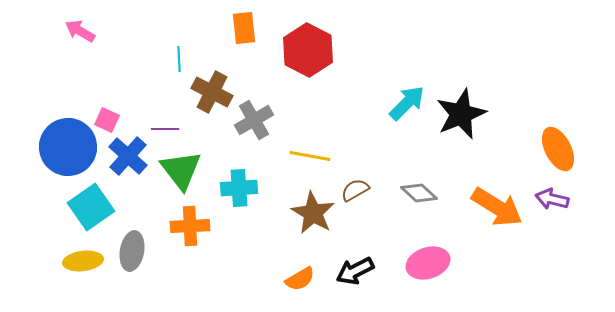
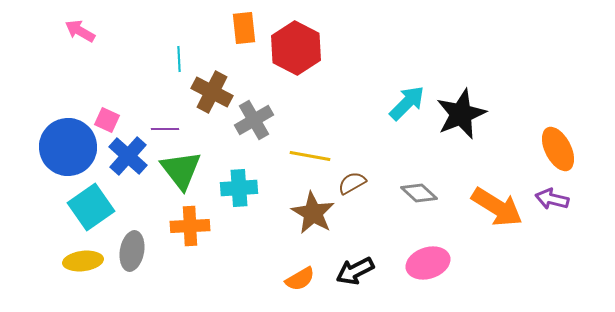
red hexagon: moved 12 px left, 2 px up
brown semicircle: moved 3 px left, 7 px up
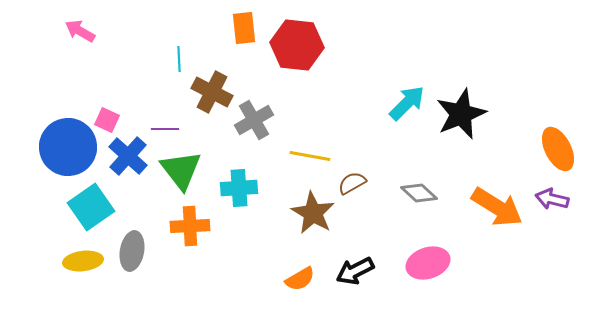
red hexagon: moved 1 px right, 3 px up; rotated 21 degrees counterclockwise
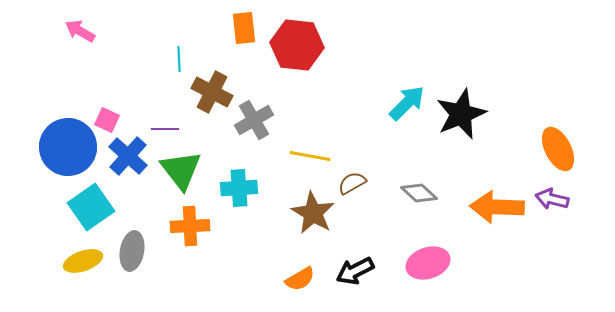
orange arrow: rotated 150 degrees clockwise
yellow ellipse: rotated 12 degrees counterclockwise
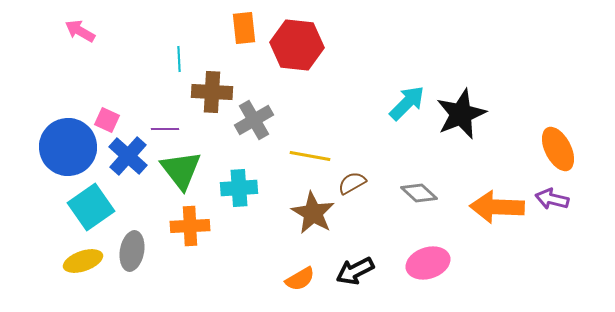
brown cross: rotated 24 degrees counterclockwise
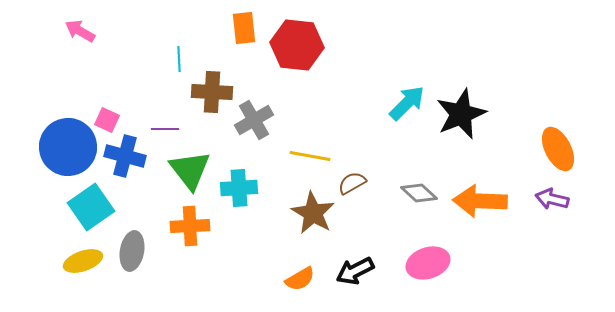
blue cross: moved 3 px left; rotated 27 degrees counterclockwise
green triangle: moved 9 px right
orange arrow: moved 17 px left, 6 px up
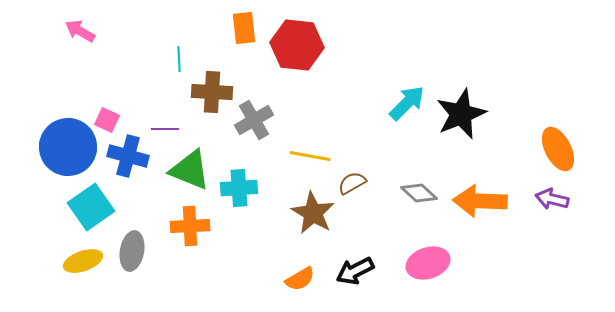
blue cross: moved 3 px right
green triangle: rotated 30 degrees counterclockwise
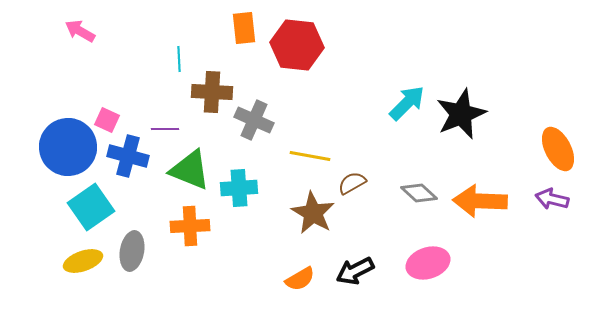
gray cross: rotated 36 degrees counterclockwise
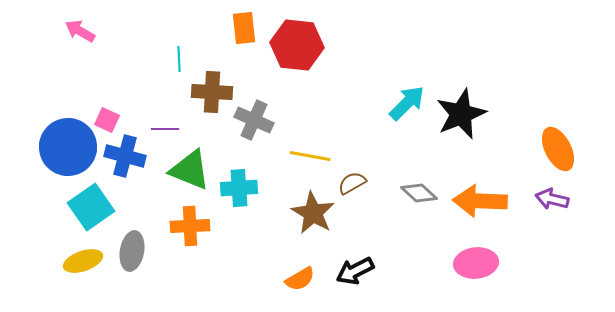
blue cross: moved 3 px left
pink ellipse: moved 48 px right; rotated 12 degrees clockwise
